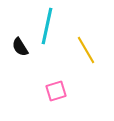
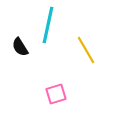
cyan line: moved 1 px right, 1 px up
pink square: moved 3 px down
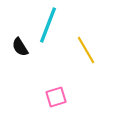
cyan line: rotated 9 degrees clockwise
pink square: moved 3 px down
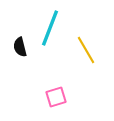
cyan line: moved 2 px right, 3 px down
black semicircle: rotated 18 degrees clockwise
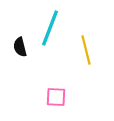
yellow line: rotated 16 degrees clockwise
pink square: rotated 20 degrees clockwise
